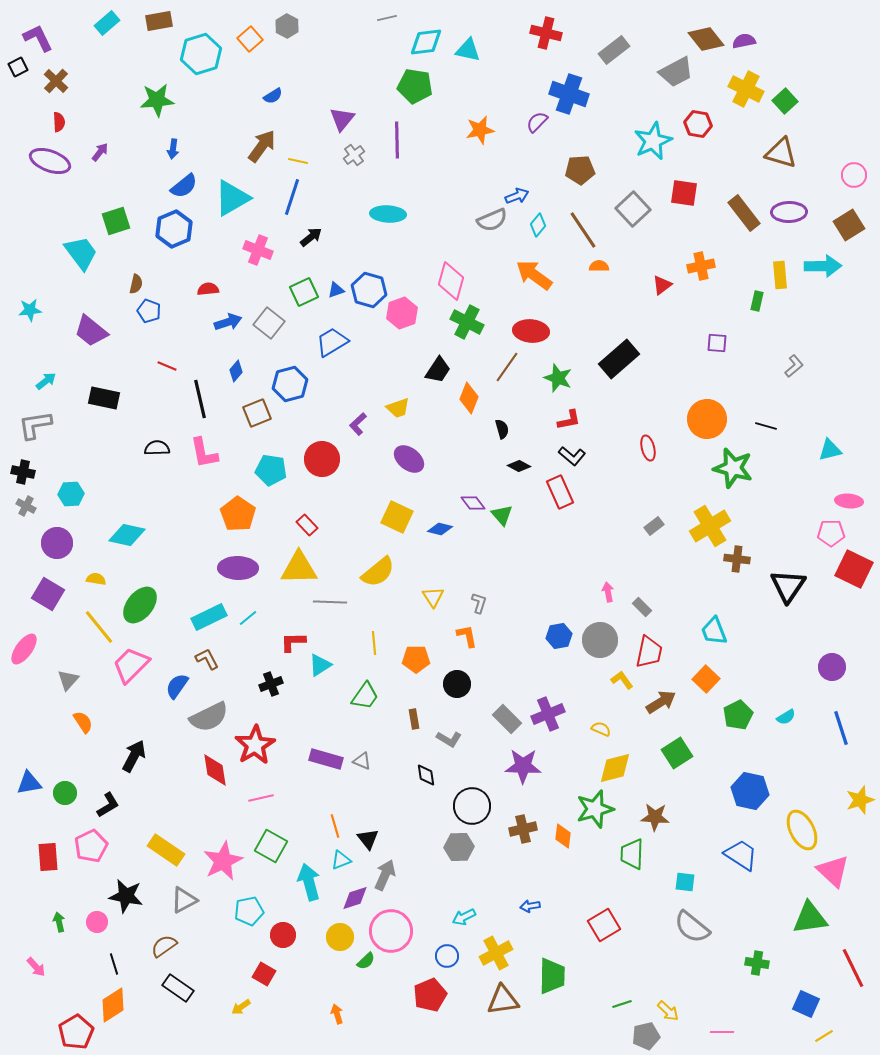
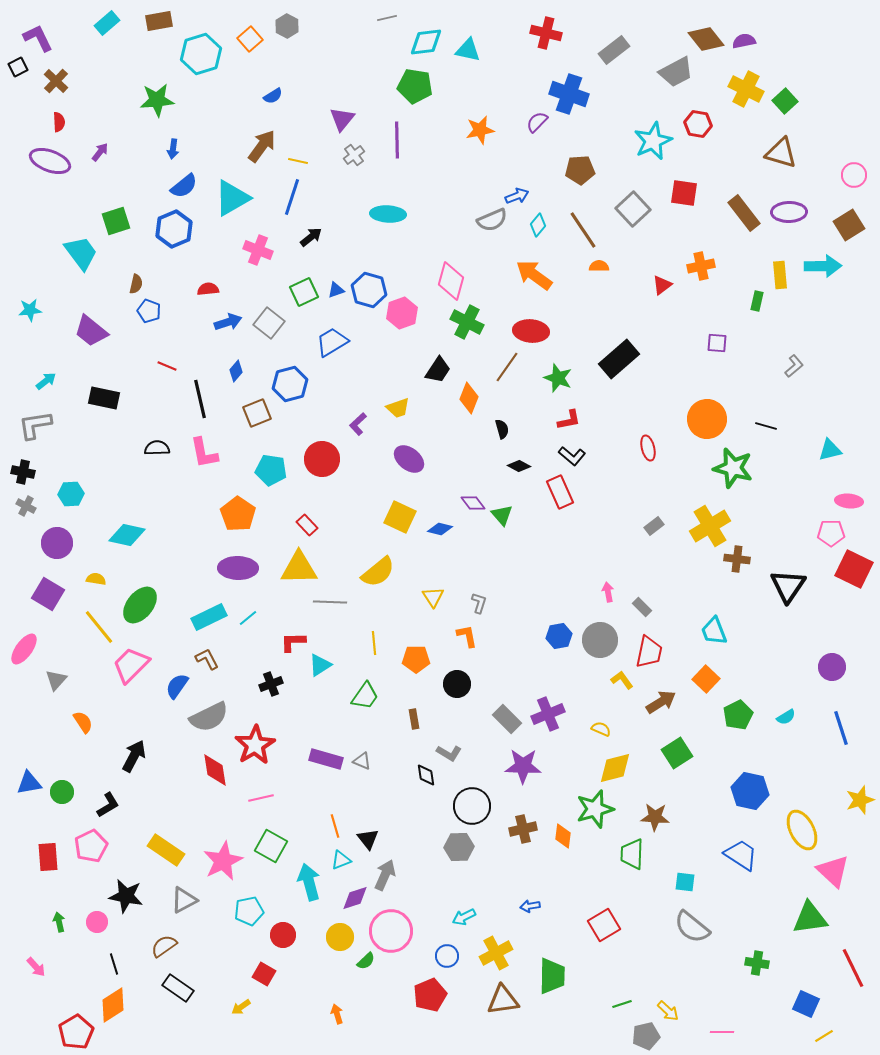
yellow square at (397, 517): moved 3 px right
gray triangle at (68, 680): moved 12 px left
gray L-shape at (449, 739): moved 14 px down
green circle at (65, 793): moved 3 px left, 1 px up
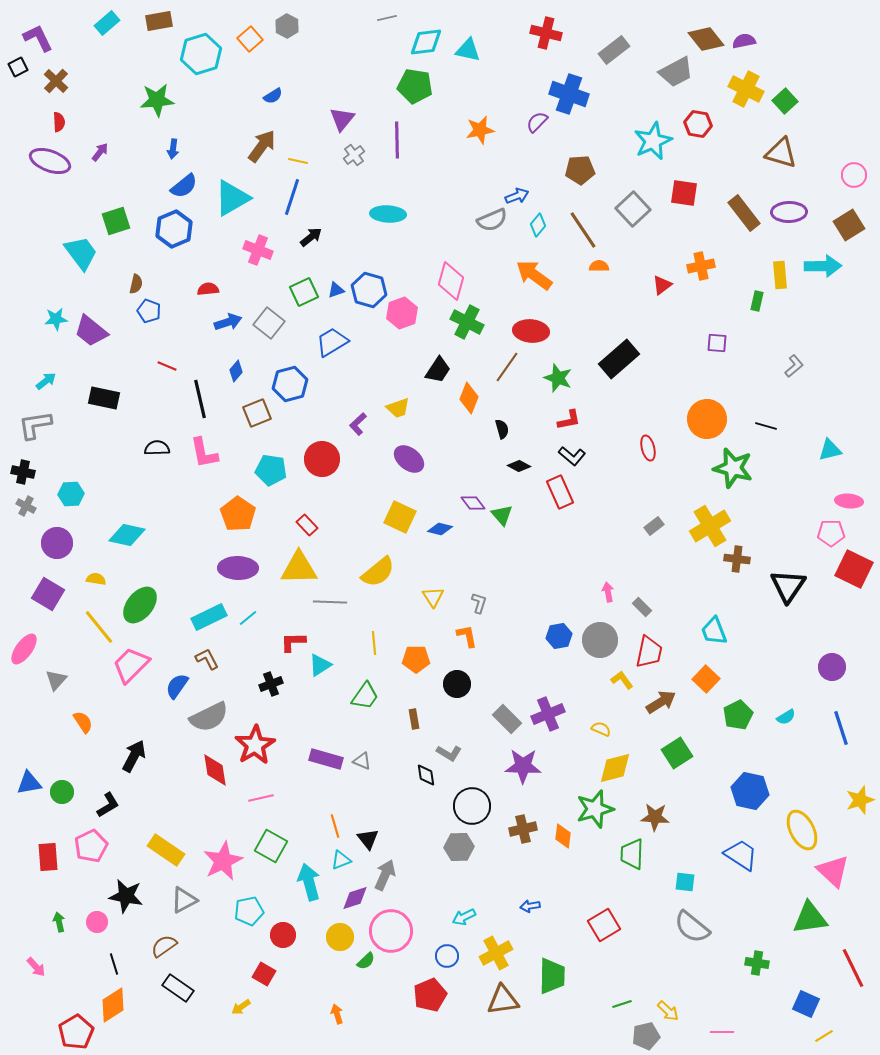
cyan star at (30, 310): moved 26 px right, 9 px down
